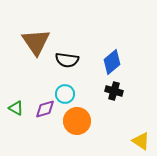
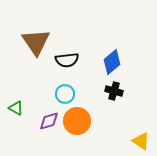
black semicircle: rotated 15 degrees counterclockwise
purple diamond: moved 4 px right, 12 px down
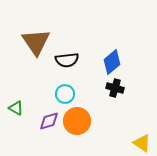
black cross: moved 1 px right, 3 px up
yellow triangle: moved 1 px right, 2 px down
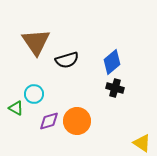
black semicircle: rotated 10 degrees counterclockwise
cyan circle: moved 31 px left
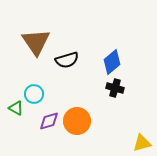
yellow triangle: rotated 48 degrees counterclockwise
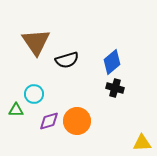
green triangle: moved 2 px down; rotated 28 degrees counterclockwise
yellow triangle: rotated 12 degrees clockwise
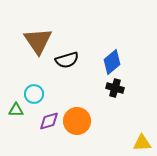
brown triangle: moved 2 px right, 1 px up
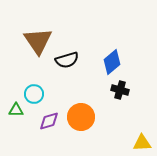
black cross: moved 5 px right, 2 px down
orange circle: moved 4 px right, 4 px up
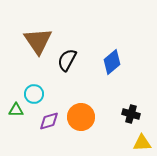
black semicircle: rotated 135 degrees clockwise
black cross: moved 11 px right, 24 px down
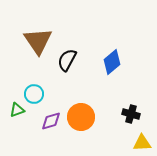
green triangle: moved 1 px right; rotated 21 degrees counterclockwise
purple diamond: moved 2 px right
